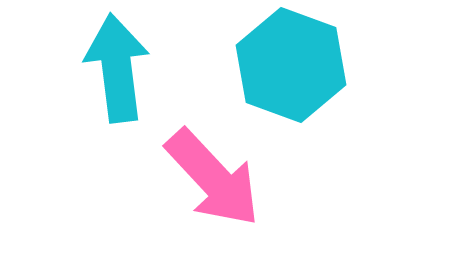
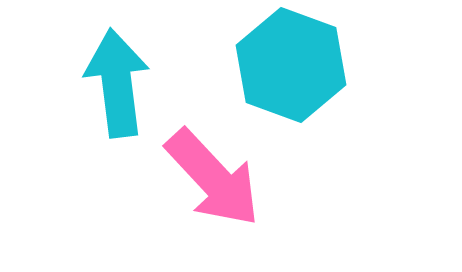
cyan arrow: moved 15 px down
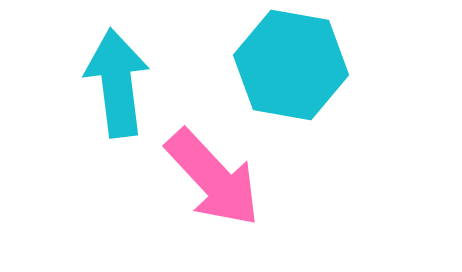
cyan hexagon: rotated 10 degrees counterclockwise
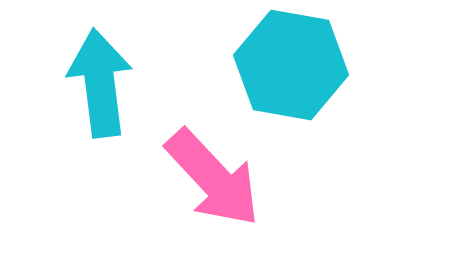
cyan arrow: moved 17 px left
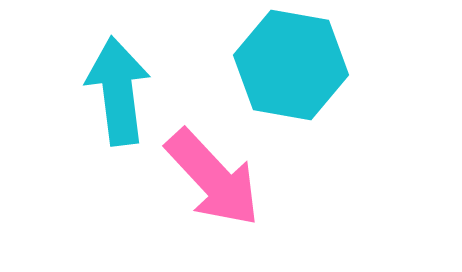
cyan arrow: moved 18 px right, 8 px down
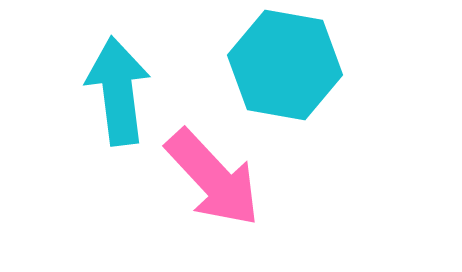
cyan hexagon: moved 6 px left
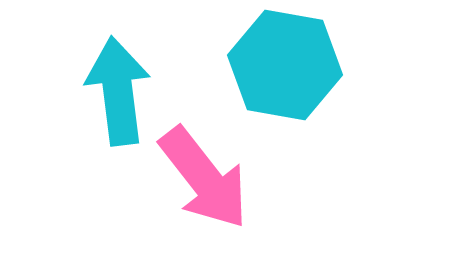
pink arrow: moved 9 px left; rotated 5 degrees clockwise
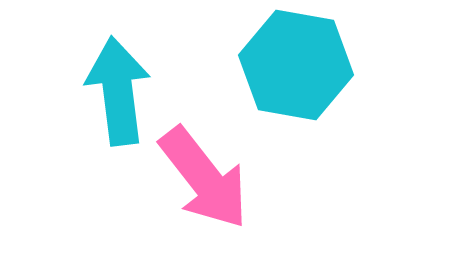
cyan hexagon: moved 11 px right
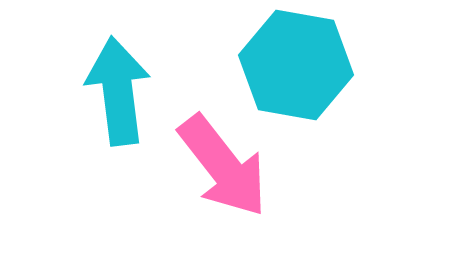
pink arrow: moved 19 px right, 12 px up
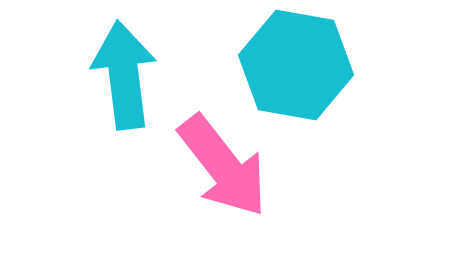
cyan arrow: moved 6 px right, 16 px up
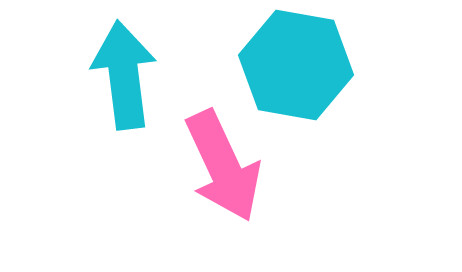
pink arrow: rotated 13 degrees clockwise
